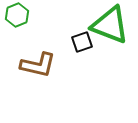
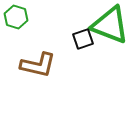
green hexagon: moved 1 px left, 2 px down; rotated 20 degrees counterclockwise
black square: moved 1 px right, 3 px up
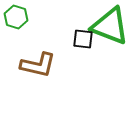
green triangle: moved 1 px down
black square: rotated 25 degrees clockwise
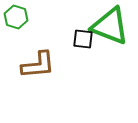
brown L-shape: rotated 18 degrees counterclockwise
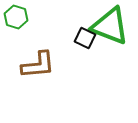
black square: moved 2 px right, 1 px up; rotated 20 degrees clockwise
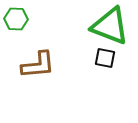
green hexagon: moved 2 px down; rotated 15 degrees counterclockwise
black square: moved 20 px right, 20 px down; rotated 15 degrees counterclockwise
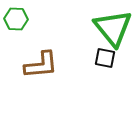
green triangle: moved 3 px right, 2 px down; rotated 30 degrees clockwise
brown L-shape: moved 3 px right
